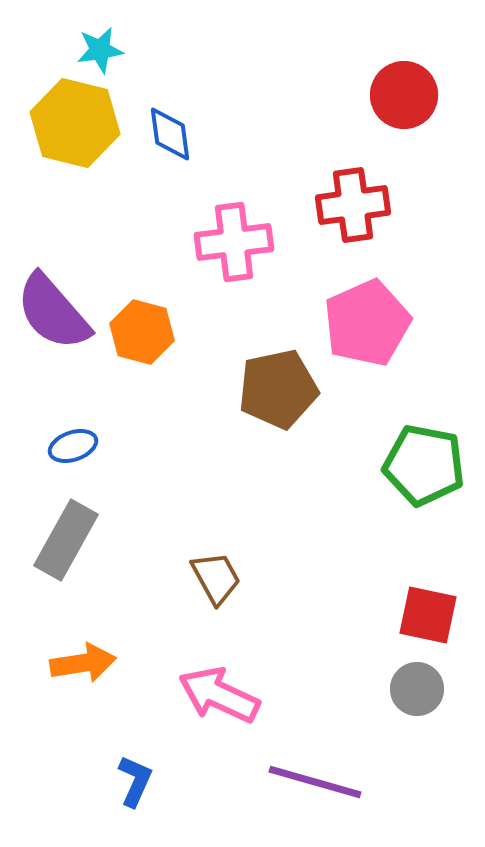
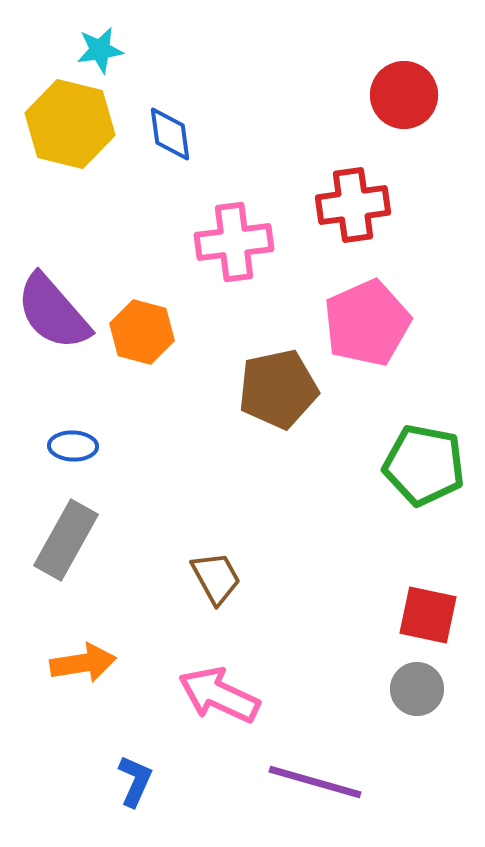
yellow hexagon: moved 5 px left, 1 px down
blue ellipse: rotated 21 degrees clockwise
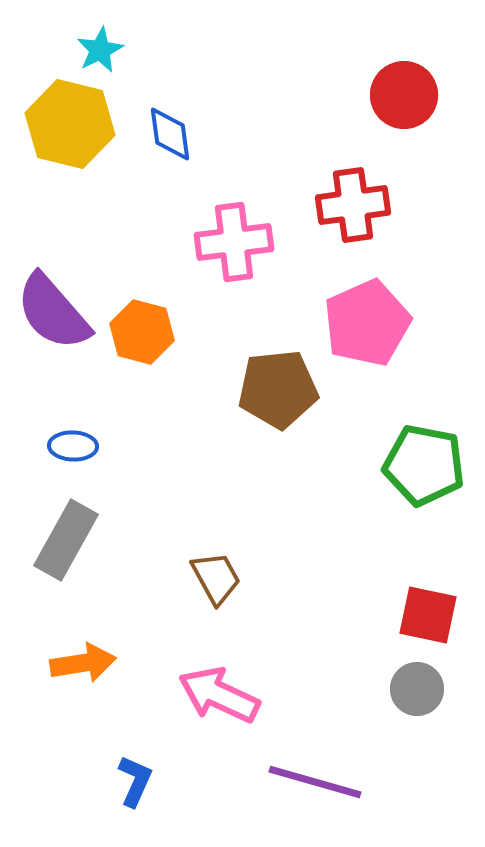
cyan star: rotated 18 degrees counterclockwise
brown pentagon: rotated 6 degrees clockwise
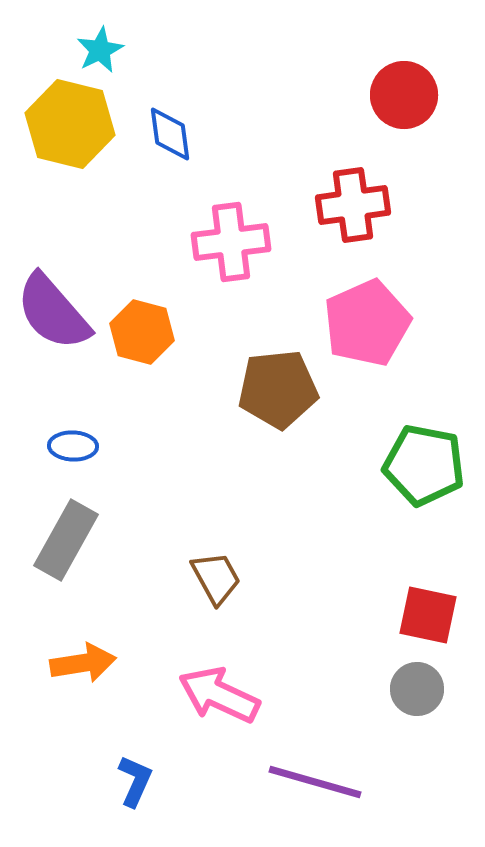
pink cross: moved 3 px left
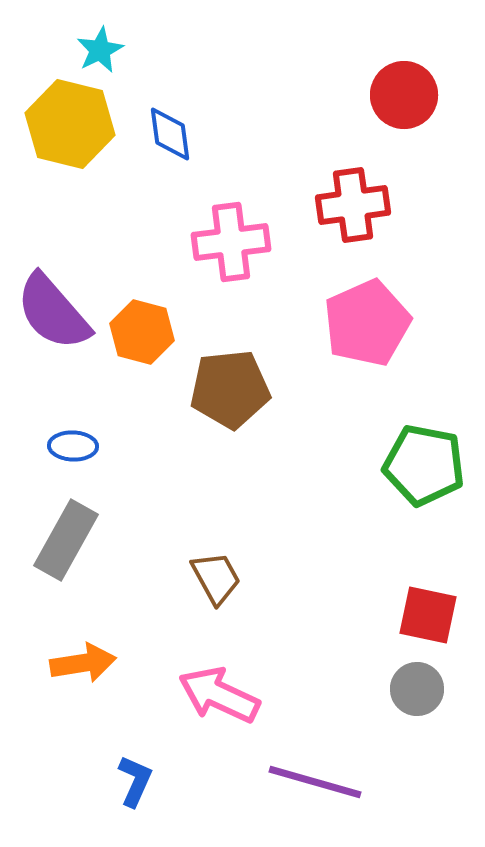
brown pentagon: moved 48 px left
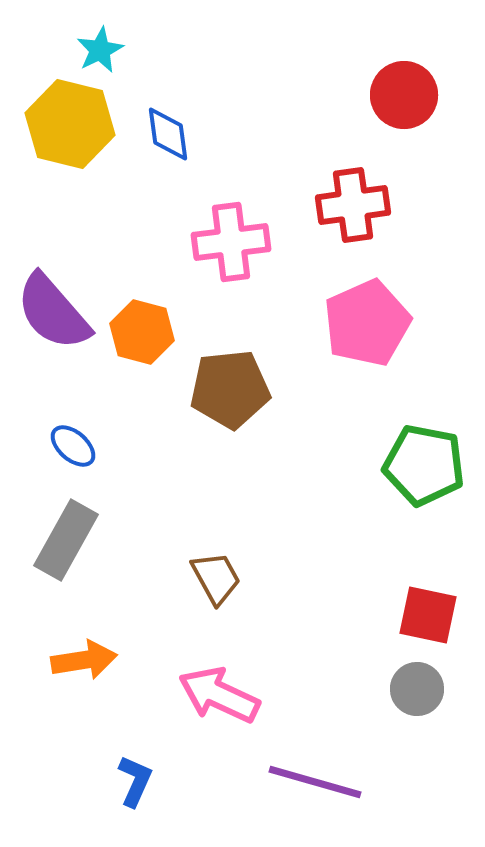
blue diamond: moved 2 px left
blue ellipse: rotated 39 degrees clockwise
orange arrow: moved 1 px right, 3 px up
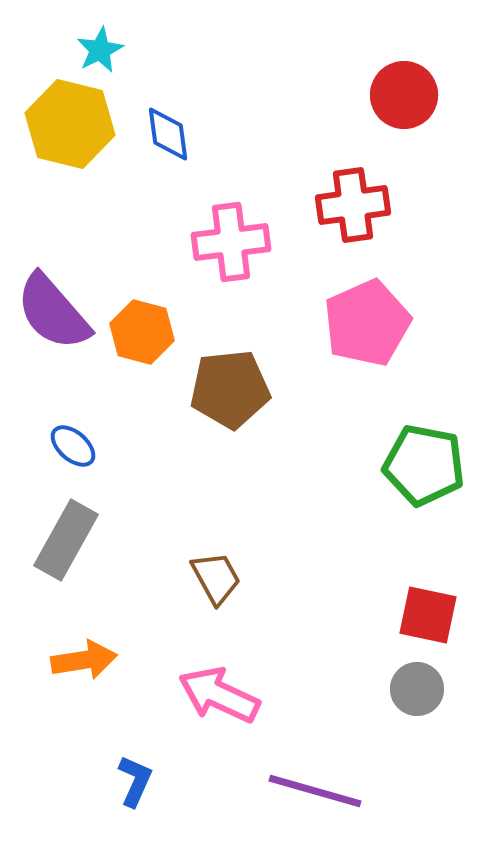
purple line: moved 9 px down
